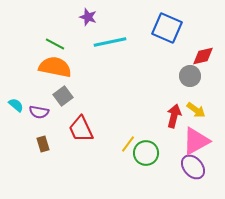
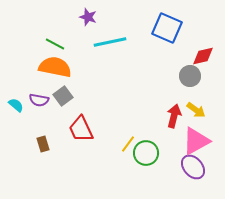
purple semicircle: moved 12 px up
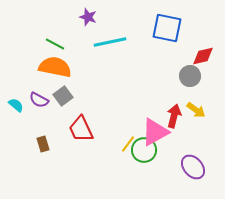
blue square: rotated 12 degrees counterclockwise
purple semicircle: rotated 18 degrees clockwise
pink triangle: moved 41 px left, 9 px up
green circle: moved 2 px left, 3 px up
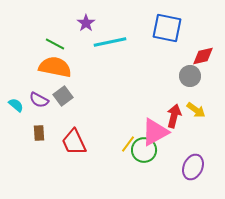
purple star: moved 2 px left, 6 px down; rotated 18 degrees clockwise
red trapezoid: moved 7 px left, 13 px down
brown rectangle: moved 4 px left, 11 px up; rotated 14 degrees clockwise
purple ellipse: rotated 65 degrees clockwise
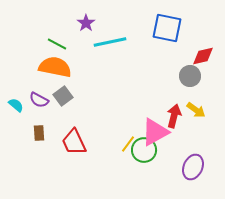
green line: moved 2 px right
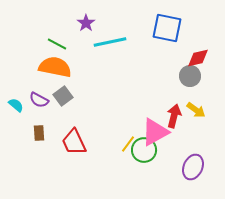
red diamond: moved 5 px left, 2 px down
